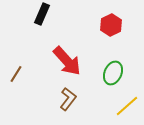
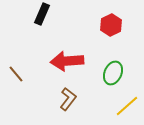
red arrow: rotated 128 degrees clockwise
brown line: rotated 72 degrees counterclockwise
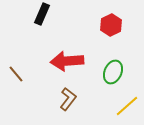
green ellipse: moved 1 px up
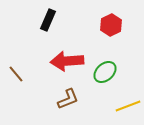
black rectangle: moved 6 px right, 6 px down
green ellipse: moved 8 px left; rotated 25 degrees clockwise
brown L-shape: rotated 30 degrees clockwise
yellow line: moved 1 px right; rotated 20 degrees clockwise
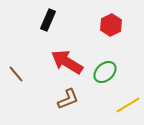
red arrow: moved 1 px down; rotated 36 degrees clockwise
yellow line: moved 1 px up; rotated 10 degrees counterclockwise
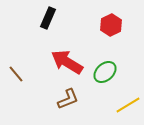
black rectangle: moved 2 px up
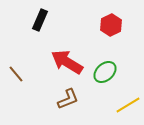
black rectangle: moved 8 px left, 2 px down
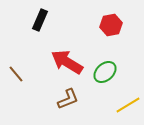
red hexagon: rotated 15 degrees clockwise
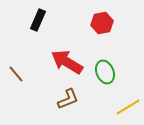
black rectangle: moved 2 px left
red hexagon: moved 9 px left, 2 px up
green ellipse: rotated 70 degrees counterclockwise
yellow line: moved 2 px down
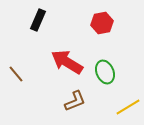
brown L-shape: moved 7 px right, 2 px down
